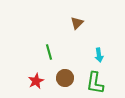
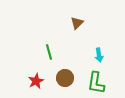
green L-shape: moved 1 px right
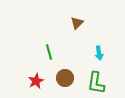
cyan arrow: moved 2 px up
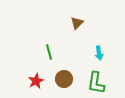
brown circle: moved 1 px left, 1 px down
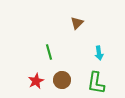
brown circle: moved 2 px left, 1 px down
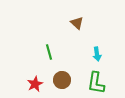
brown triangle: rotated 32 degrees counterclockwise
cyan arrow: moved 2 px left, 1 px down
red star: moved 1 px left, 3 px down
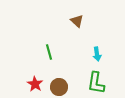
brown triangle: moved 2 px up
brown circle: moved 3 px left, 7 px down
red star: rotated 14 degrees counterclockwise
